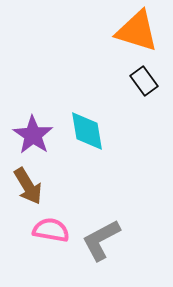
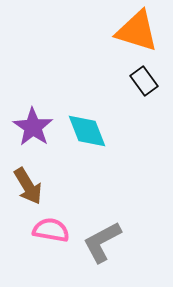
cyan diamond: rotated 12 degrees counterclockwise
purple star: moved 8 px up
gray L-shape: moved 1 px right, 2 px down
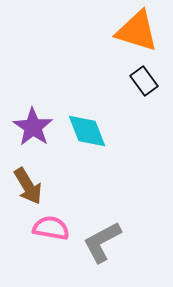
pink semicircle: moved 2 px up
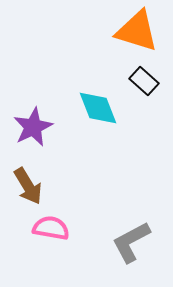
black rectangle: rotated 12 degrees counterclockwise
purple star: rotated 12 degrees clockwise
cyan diamond: moved 11 px right, 23 px up
gray L-shape: moved 29 px right
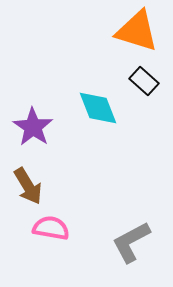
purple star: rotated 12 degrees counterclockwise
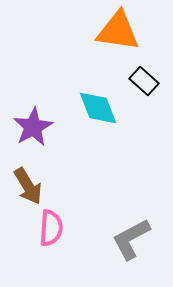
orange triangle: moved 19 px left; rotated 9 degrees counterclockwise
purple star: rotated 9 degrees clockwise
pink semicircle: rotated 84 degrees clockwise
gray L-shape: moved 3 px up
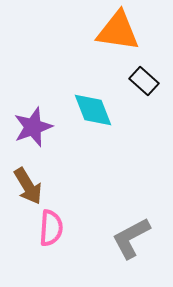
cyan diamond: moved 5 px left, 2 px down
purple star: rotated 9 degrees clockwise
gray L-shape: moved 1 px up
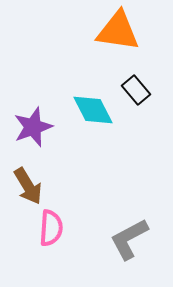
black rectangle: moved 8 px left, 9 px down; rotated 8 degrees clockwise
cyan diamond: rotated 6 degrees counterclockwise
gray L-shape: moved 2 px left, 1 px down
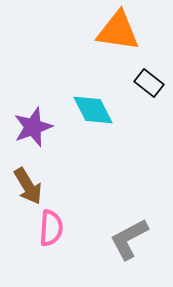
black rectangle: moved 13 px right, 7 px up; rotated 12 degrees counterclockwise
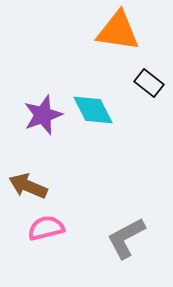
purple star: moved 10 px right, 12 px up
brown arrow: rotated 144 degrees clockwise
pink semicircle: moved 5 px left; rotated 108 degrees counterclockwise
gray L-shape: moved 3 px left, 1 px up
